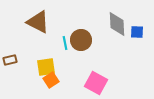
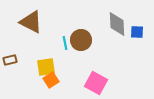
brown triangle: moved 7 px left
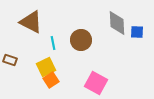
gray diamond: moved 1 px up
cyan line: moved 12 px left
brown rectangle: rotated 32 degrees clockwise
yellow square: rotated 18 degrees counterclockwise
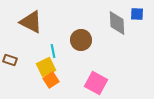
blue square: moved 18 px up
cyan line: moved 8 px down
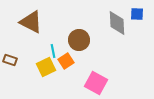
brown circle: moved 2 px left
orange square: moved 15 px right, 19 px up
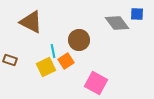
gray diamond: rotated 35 degrees counterclockwise
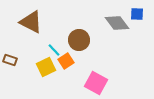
cyan line: moved 1 px right, 1 px up; rotated 32 degrees counterclockwise
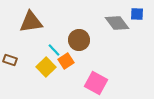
brown triangle: rotated 35 degrees counterclockwise
yellow square: rotated 18 degrees counterclockwise
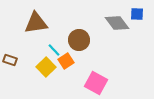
brown triangle: moved 5 px right, 1 px down
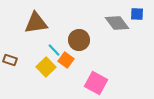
orange square: moved 1 px up; rotated 21 degrees counterclockwise
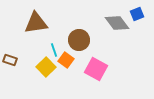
blue square: rotated 24 degrees counterclockwise
cyan line: rotated 24 degrees clockwise
pink square: moved 14 px up
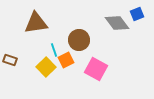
orange square: rotated 28 degrees clockwise
